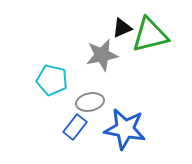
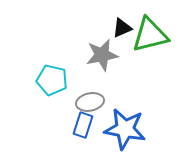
blue rectangle: moved 8 px right, 2 px up; rotated 20 degrees counterclockwise
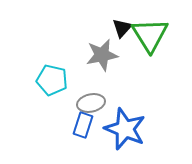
black triangle: rotated 25 degrees counterclockwise
green triangle: rotated 48 degrees counterclockwise
gray ellipse: moved 1 px right, 1 px down
blue star: rotated 12 degrees clockwise
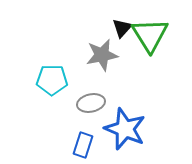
cyan pentagon: rotated 12 degrees counterclockwise
blue rectangle: moved 20 px down
